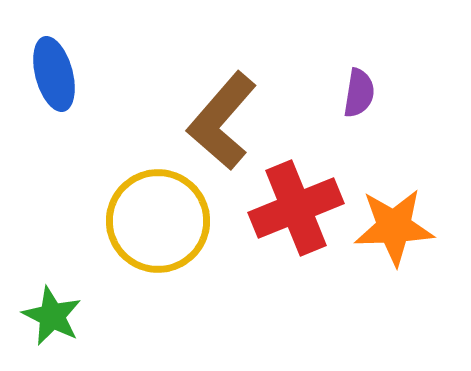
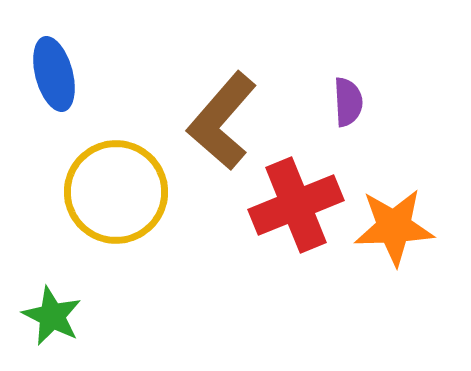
purple semicircle: moved 11 px left, 9 px down; rotated 12 degrees counterclockwise
red cross: moved 3 px up
yellow circle: moved 42 px left, 29 px up
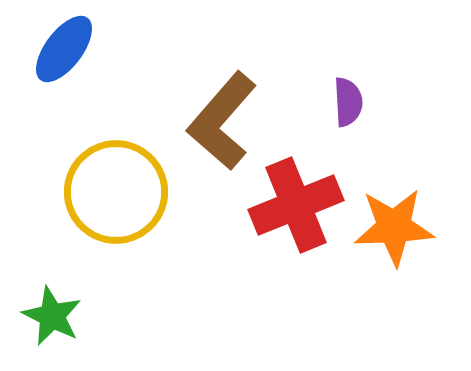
blue ellipse: moved 10 px right, 25 px up; rotated 52 degrees clockwise
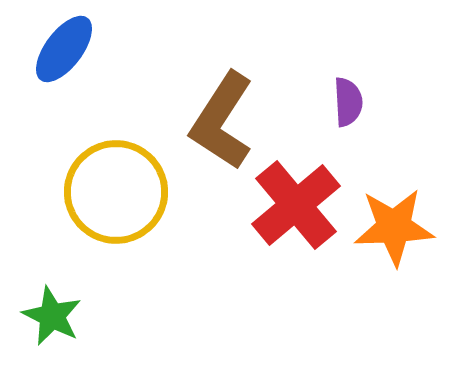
brown L-shape: rotated 8 degrees counterclockwise
red cross: rotated 18 degrees counterclockwise
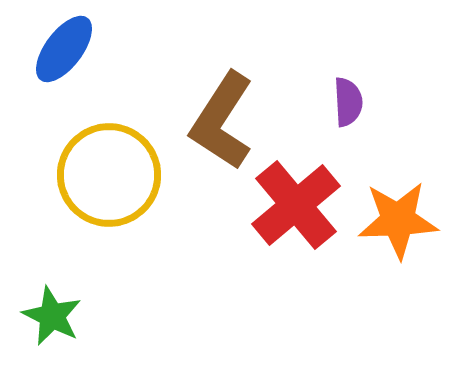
yellow circle: moved 7 px left, 17 px up
orange star: moved 4 px right, 7 px up
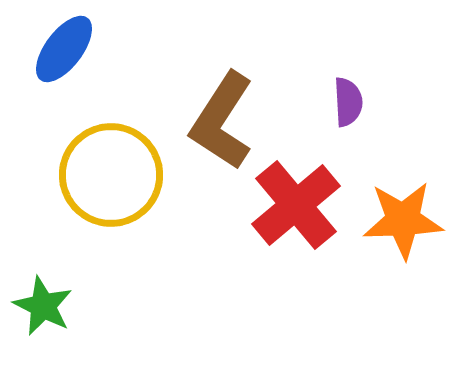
yellow circle: moved 2 px right
orange star: moved 5 px right
green star: moved 9 px left, 10 px up
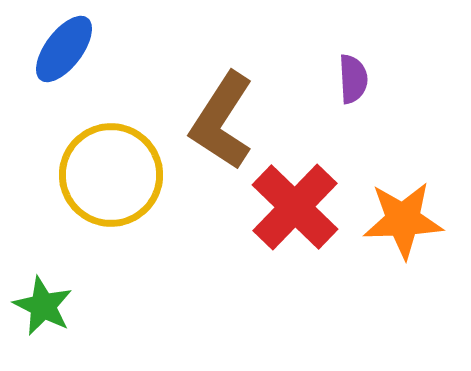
purple semicircle: moved 5 px right, 23 px up
red cross: moved 1 px left, 2 px down; rotated 6 degrees counterclockwise
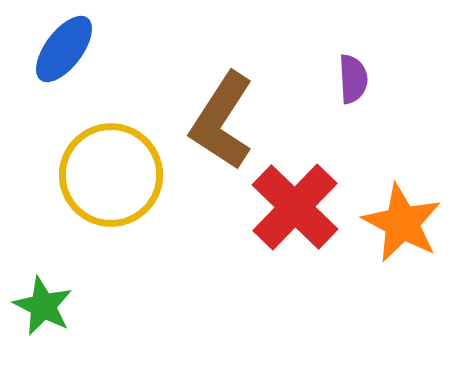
orange star: moved 1 px left, 3 px down; rotated 30 degrees clockwise
